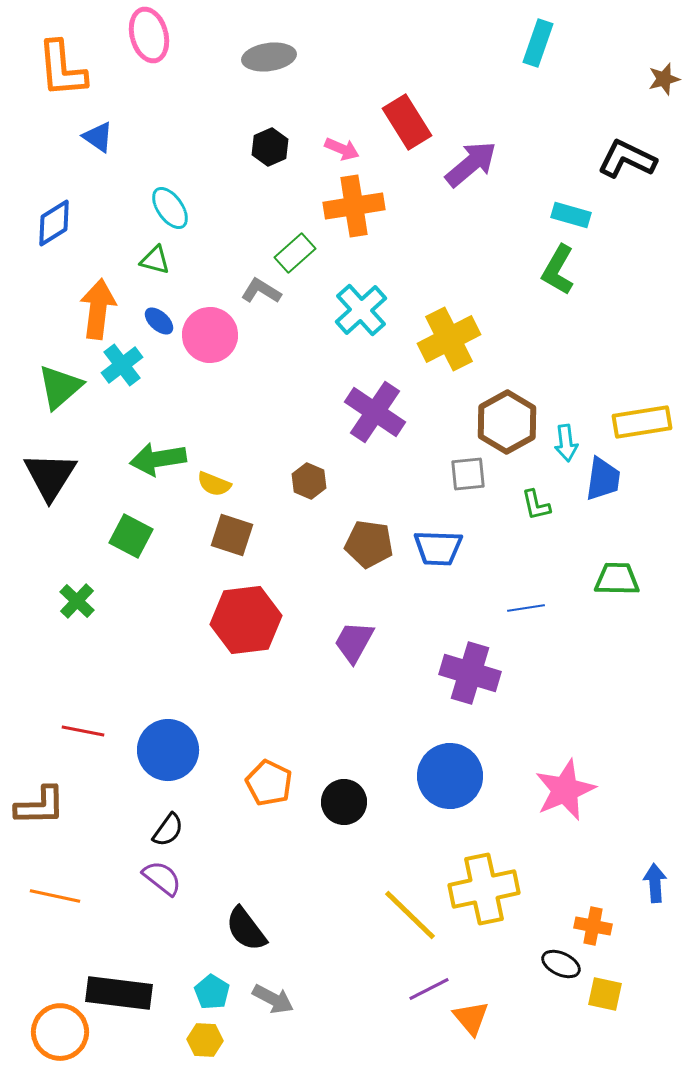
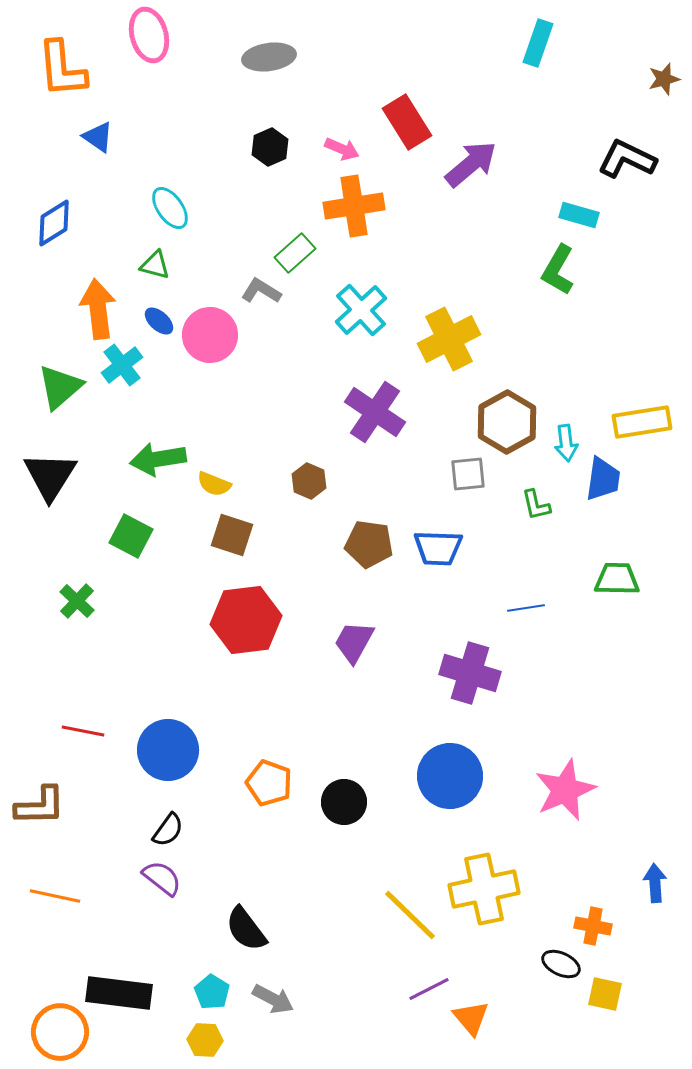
cyan rectangle at (571, 215): moved 8 px right
green triangle at (155, 260): moved 5 px down
orange arrow at (98, 309): rotated 14 degrees counterclockwise
orange pentagon at (269, 783): rotated 6 degrees counterclockwise
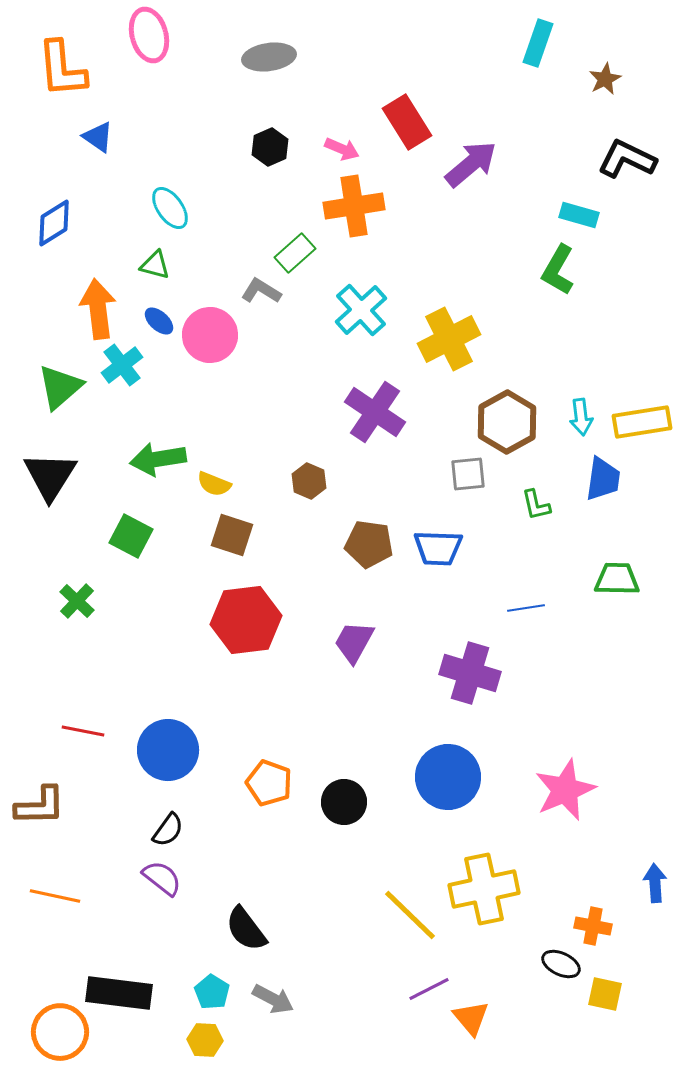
brown star at (664, 79): moved 59 px left; rotated 12 degrees counterclockwise
cyan arrow at (566, 443): moved 15 px right, 26 px up
blue circle at (450, 776): moved 2 px left, 1 px down
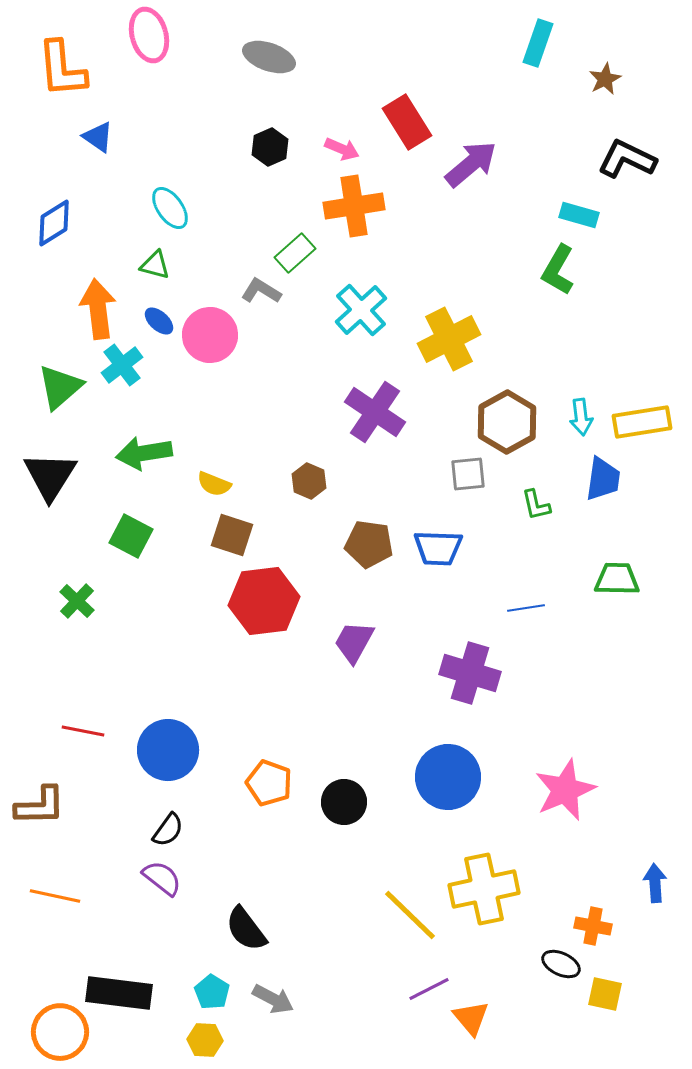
gray ellipse at (269, 57): rotated 27 degrees clockwise
green arrow at (158, 459): moved 14 px left, 6 px up
red hexagon at (246, 620): moved 18 px right, 19 px up
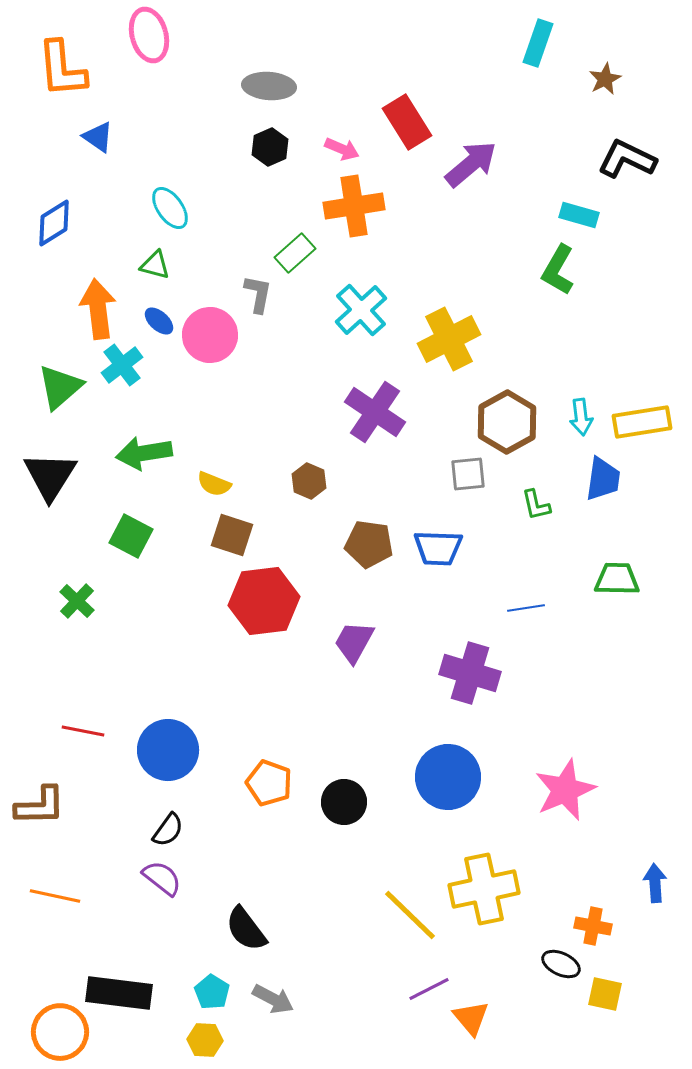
gray ellipse at (269, 57): moved 29 px down; rotated 15 degrees counterclockwise
gray L-shape at (261, 291): moved 3 px left, 3 px down; rotated 69 degrees clockwise
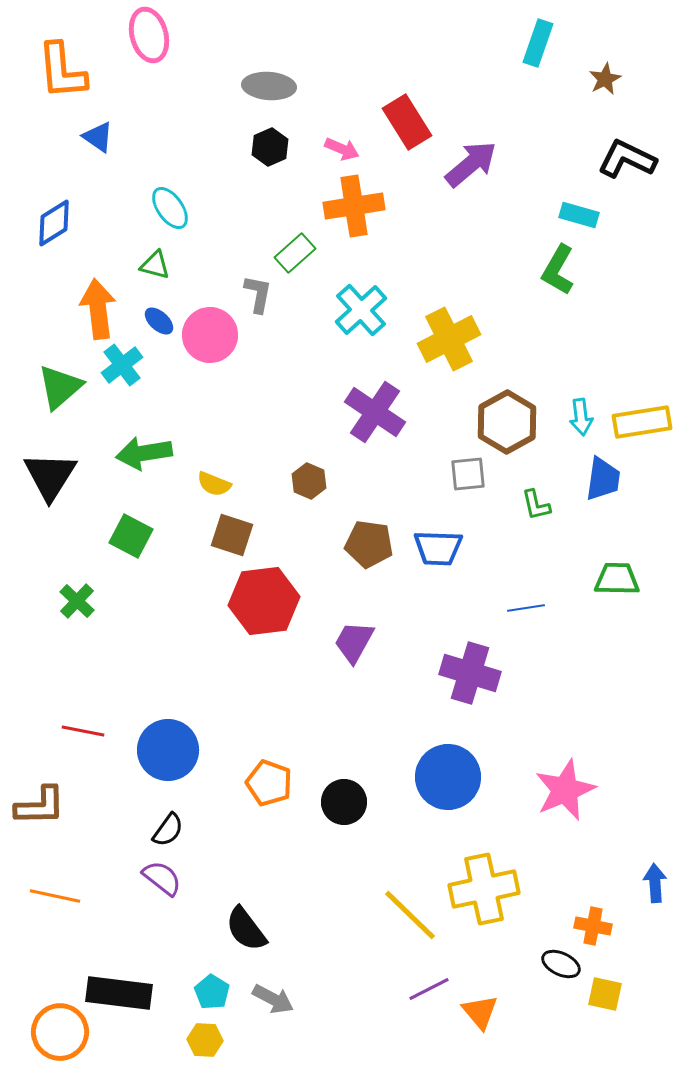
orange L-shape at (62, 69): moved 2 px down
orange triangle at (471, 1018): moved 9 px right, 6 px up
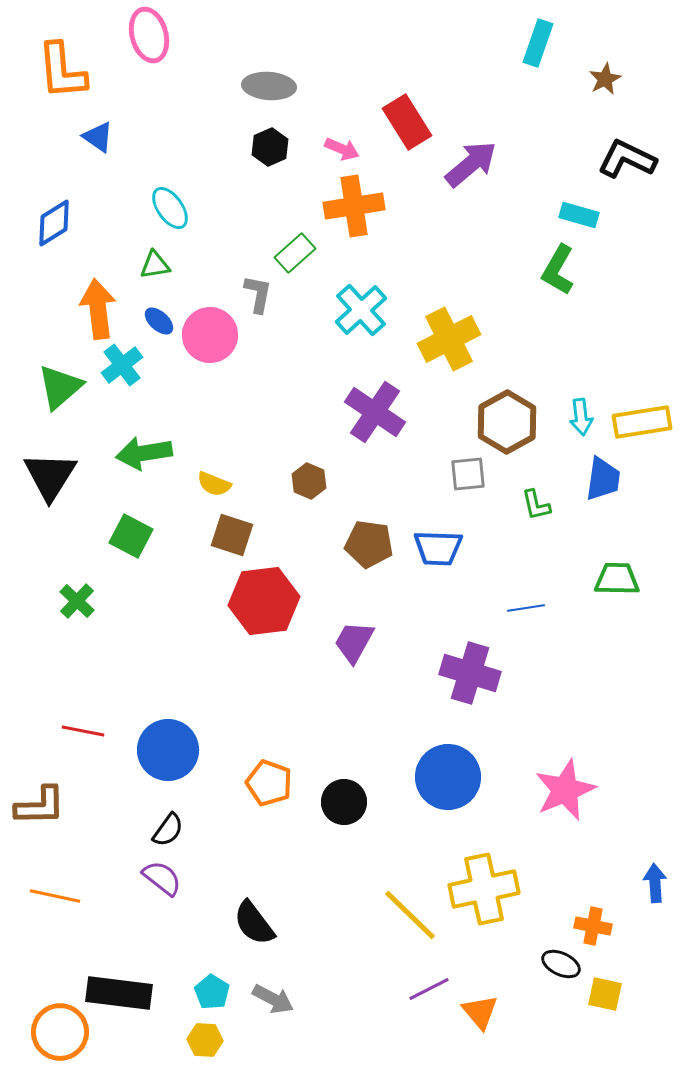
green triangle at (155, 265): rotated 24 degrees counterclockwise
black semicircle at (246, 929): moved 8 px right, 6 px up
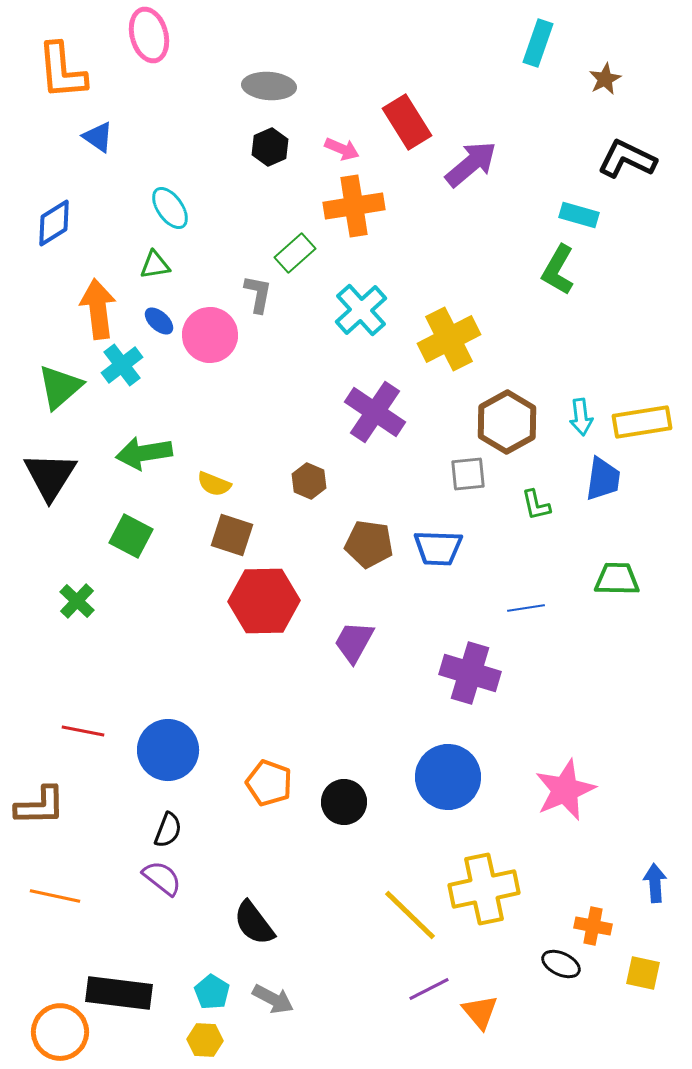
red hexagon at (264, 601): rotated 6 degrees clockwise
black semicircle at (168, 830): rotated 15 degrees counterclockwise
yellow square at (605, 994): moved 38 px right, 21 px up
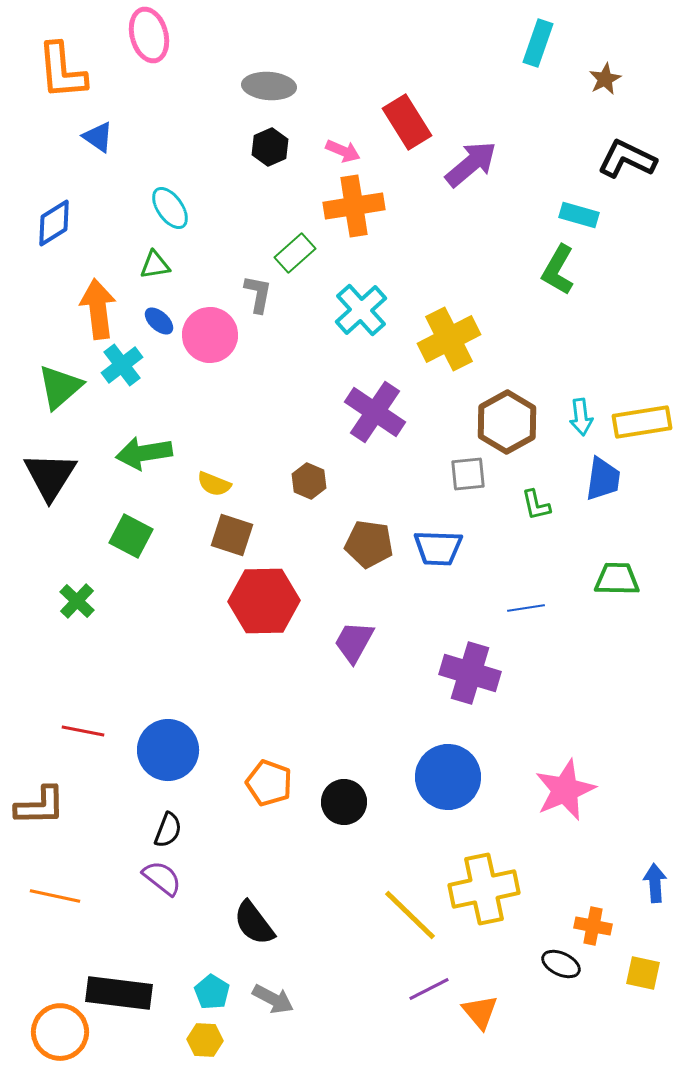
pink arrow at (342, 149): moved 1 px right, 2 px down
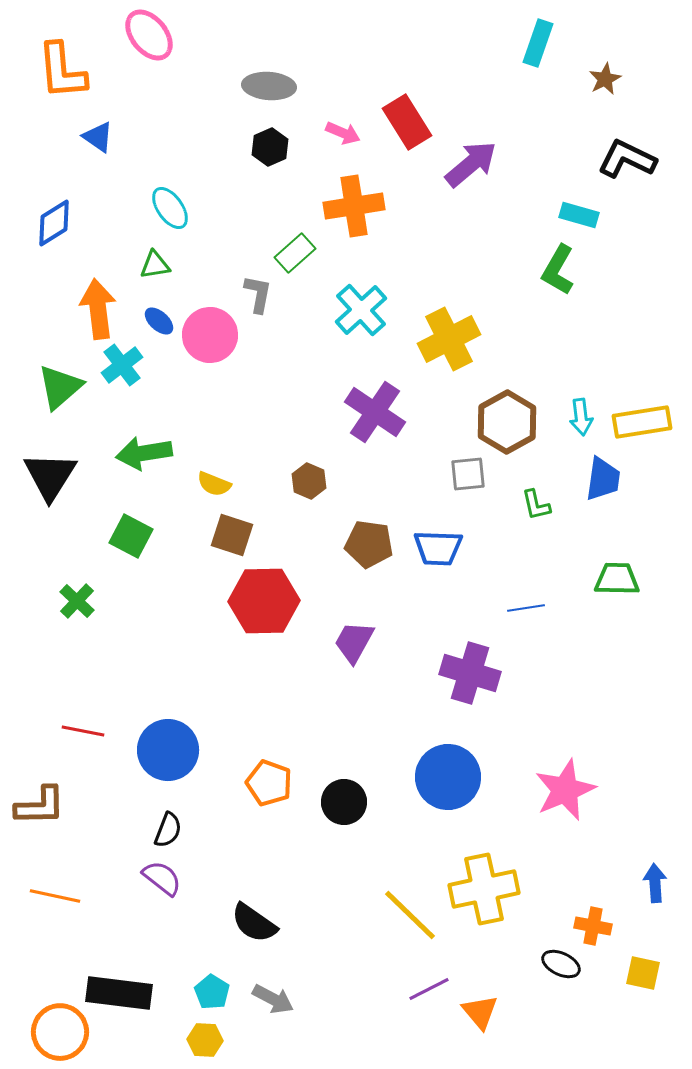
pink ellipse at (149, 35): rotated 24 degrees counterclockwise
pink arrow at (343, 151): moved 18 px up
black semicircle at (254, 923): rotated 18 degrees counterclockwise
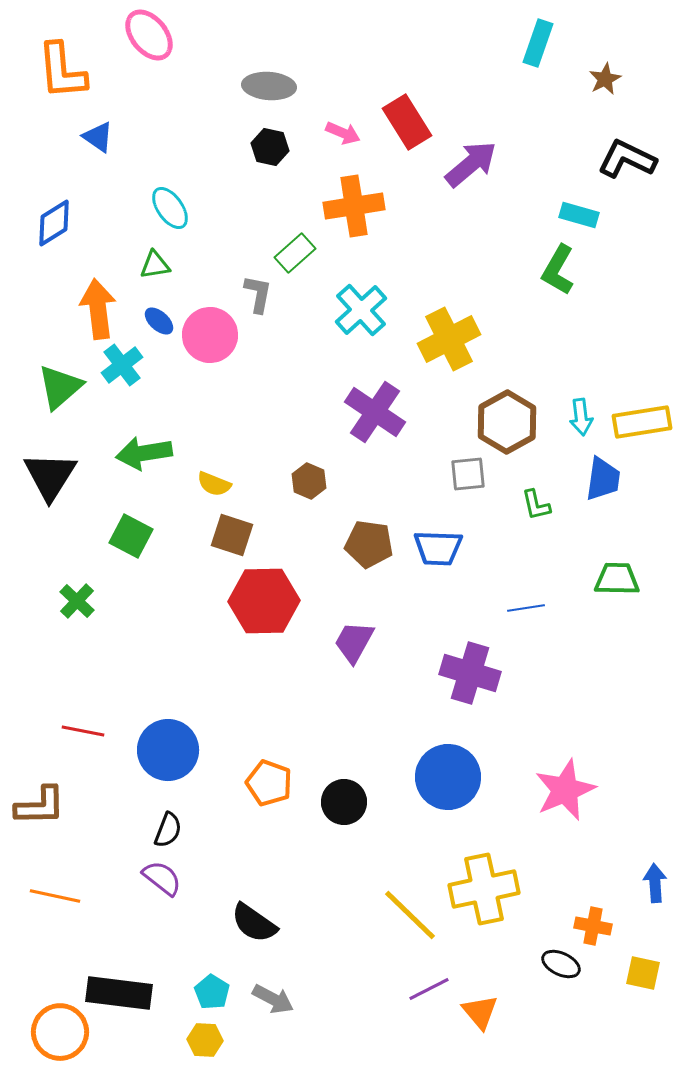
black hexagon at (270, 147): rotated 24 degrees counterclockwise
